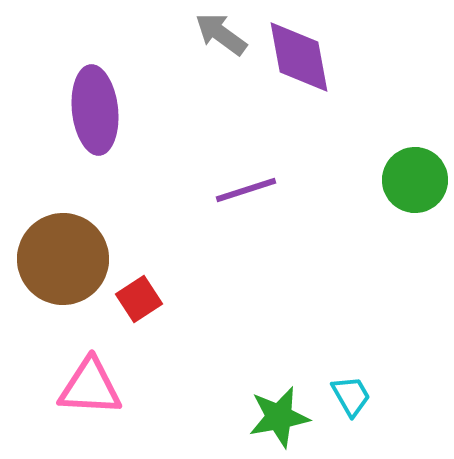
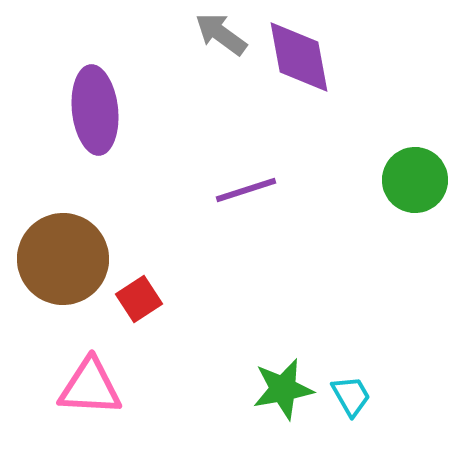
green star: moved 4 px right, 28 px up
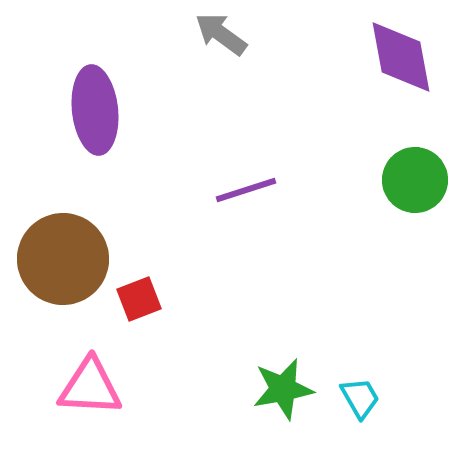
purple diamond: moved 102 px right
red square: rotated 12 degrees clockwise
cyan trapezoid: moved 9 px right, 2 px down
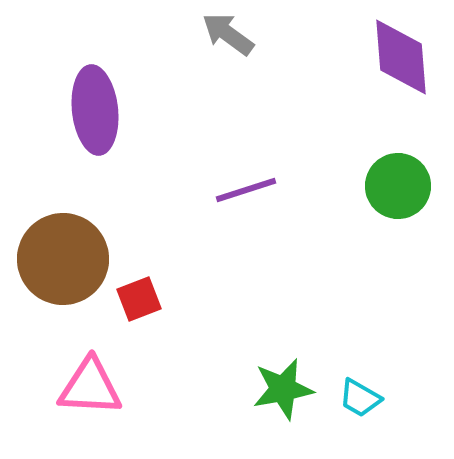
gray arrow: moved 7 px right
purple diamond: rotated 6 degrees clockwise
green circle: moved 17 px left, 6 px down
cyan trapezoid: rotated 150 degrees clockwise
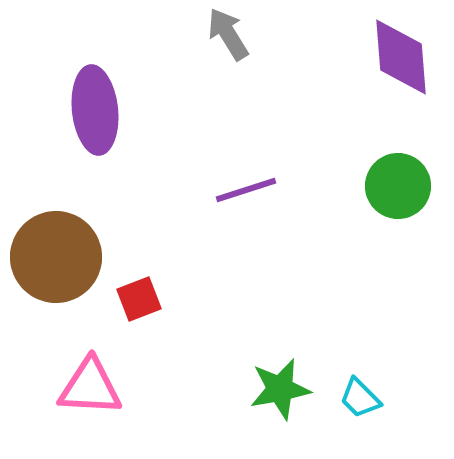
gray arrow: rotated 22 degrees clockwise
brown circle: moved 7 px left, 2 px up
green star: moved 3 px left
cyan trapezoid: rotated 15 degrees clockwise
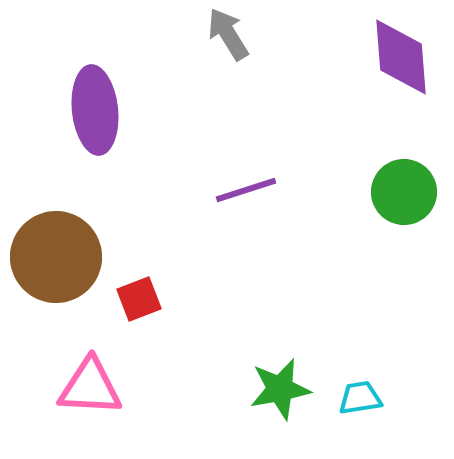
green circle: moved 6 px right, 6 px down
cyan trapezoid: rotated 126 degrees clockwise
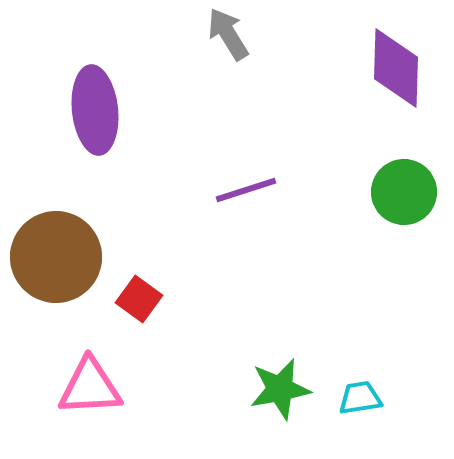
purple diamond: moved 5 px left, 11 px down; rotated 6 degrees clockwise
red square: rotated 33 degrees counterclockwise
pink triangle: rotated 6 degrees counterclockwise
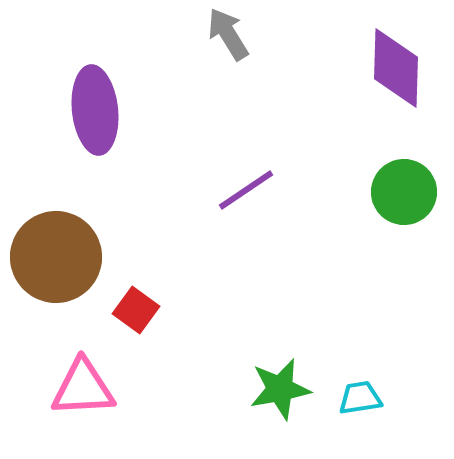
purple line: rotated 16 degrees counterclockwise
red square: moved 3 px left, 11 px down
pink triangle: moved 7 px left, 1 px down
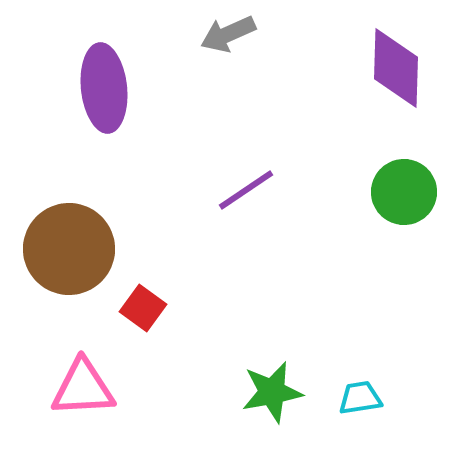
gray arrow: rotated 82 degrees counterclockwise
purple ellipse: moved 9 px right, 22 px up
brown circle: moved 13 px right, 8 px up
red square: moved 7 px right, 2 px up
green star: moved 8 px left, 3 px down
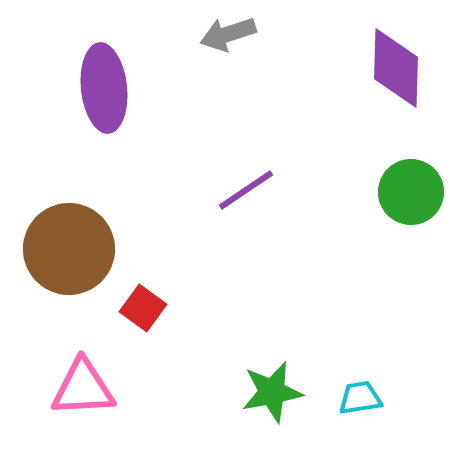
gray arrow: rotated 6 degrees clockwise
green circle: moved 7 px right
